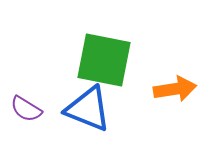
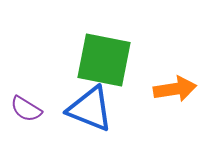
blue triangle: moved 2 px right
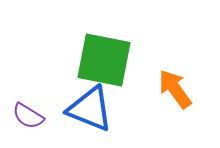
orange arrow: rotated 117 degrees counterclockwise
purple semicircle: moved 2 px right, 7 px down
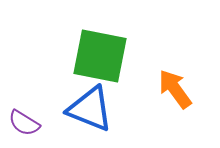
green square: moved 4 px left, 4 px up
purple semicircle: moved 4 px left, 7 px down
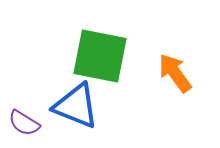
orange arrow: moved 16 px up
blue triangle: moved 14 px left, 3 px up
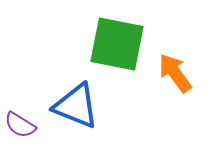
green square: moved 17 px right, 12 px up
purple semicircle: moved 4 px left, 2 px down
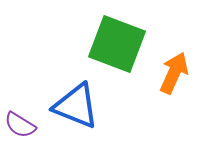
green square: rotated 10 degrees clockwise
orange arrow: moved 1 px left; rotated 60 degrees clockwise
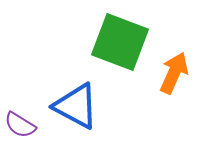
green square: moved 3 px right, 2 px up
blue triangle: rotated 6 degrees clockwise
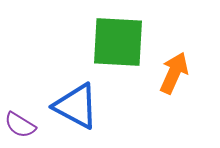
green square: moved 2 px left; rotated 18 degrees counterclockwise
